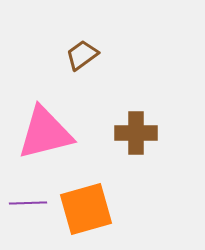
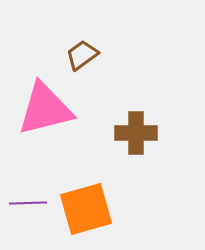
pink triangle: moved 24 px up
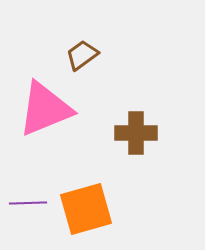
pink triangle: rotated 8 degrees counterclockwise
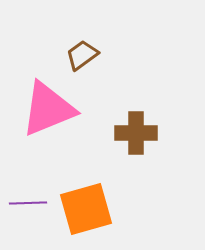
pink triangle: moved 3 px right
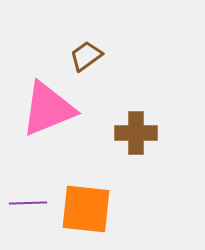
brown trapezoid: moved 4 px right, 1 px down
orange square: rotated 22 degrees clockwise
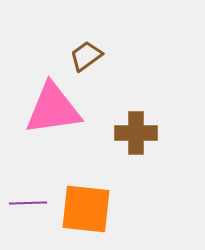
pink triangle: moved 5 px right; rotated 14 degrees clockwise
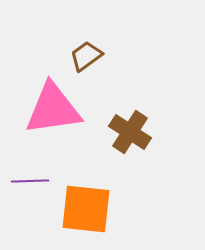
brown cross: moved 6 px left, 1 px up; rotated 33 degrees clockwise
purple line: moved 2 px right, 22 px up
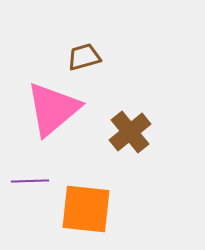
brown trapezoid: moved 2 px left, 1 px down; rotated 20 degrees clockwise
pink triangle: rotated 32 degrees counterclockwise
brown cross: rotated 18 degrees clockwise
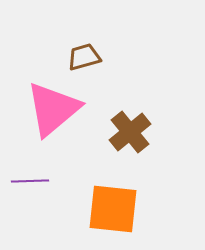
orange square: moved 27 px right
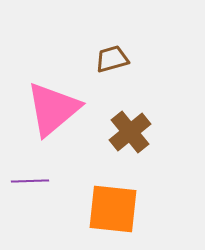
brown trapezoid: moved 28 px right, 2 px down
